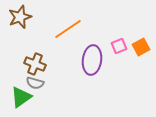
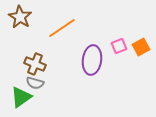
brown star: rotated 20 degrees counterclockwise
orange line: moved 6 px left, 1 px up
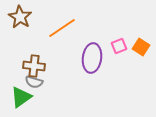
orange square: rotated 30 degrees counterclockwise
purple ellipse: moved 2 px up
brown cross: moved 1 px left, 2 px down; rotated 15 degrees counterclockwise
gray semicircle: moved 1 px left, 1 px up
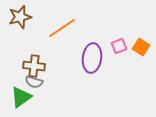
brown star: rotated 25 degrees clockwise
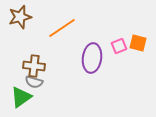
orange square: moved 3 px left, 4 px up; rotated 18 degrees counterclockwise
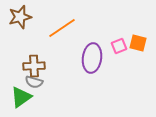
brown cross: rotated 10 degrees counterclockwise
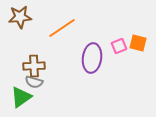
brown star: rotated 10 degrees clockwise
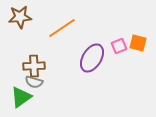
purple ellipse: rotated 24 degrees clockwise
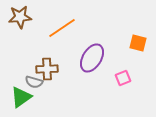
pink square: moved 4 px right, 32 px down
brown cross: moved 13 px right, 3 px down
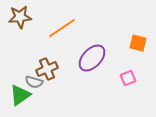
purple ellipse: rotated 12 degrees clockwise
brown cross: rotated 20 degrees counterclockwise
pink square: moved 5 px right
green triangle: moved 1 px left, 2 px up
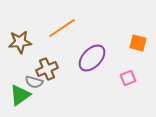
brown star: moved 25 px down
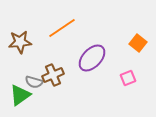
orange square: rotated 24 degrees clockwise
brown cross: moved 6 px right, 6 px down
